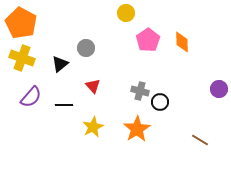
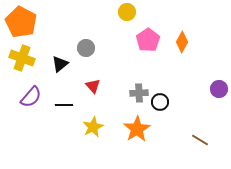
yellow circle: moved 1 px right, 1 px up
orange pentagon: moved 1 px up
orange diamond: rotated 30 degrees clockwise
gray cross: moved 1 px left, 2 px down; rotated 18 degrees counterclockwise
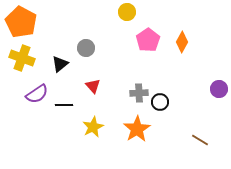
purple semicircle: moved 6 px right, 3 px up; rotated 15 degrees clockwise
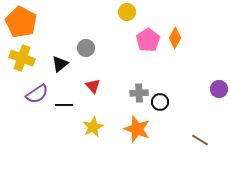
orange diamond: moved 7 px left, 4 px up
orange star: rotated 20 degrees counterclockwise
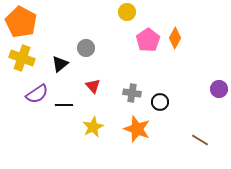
gray cross: moved 7 px left; rotated 12 degrees clockwise
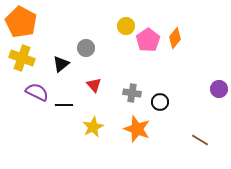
yellow circle: moved 1 px left, 14 px down
orange diamond: rotated 10 degrees clockwise
black triangle: moved 1 px right
red triangle: moved 1 px right, 1 px up
purple semicircle: moved 2 px up; rotated 120 degrees counterclockwise
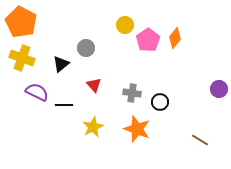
yellow circle: moved 1 px left, 1 px up
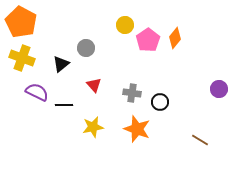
yellow star: rotated 15 degrees clockwise
